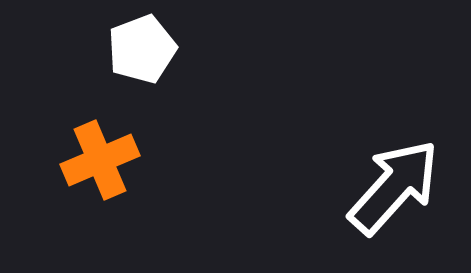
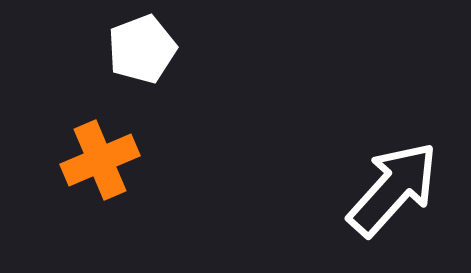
white arrow: moved 1 px left, 2 px down
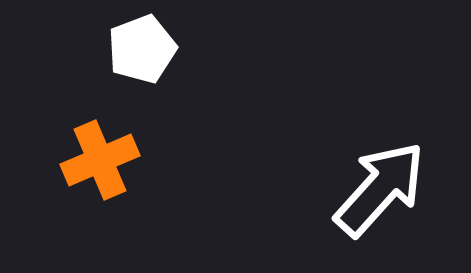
white arrow: moved 13 px left
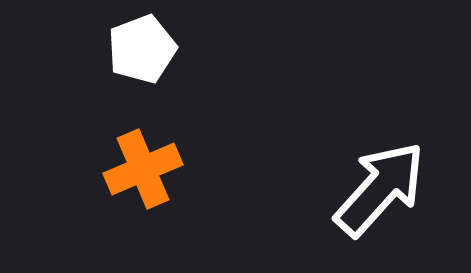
orange cross: moved 43 px right, 9 px down
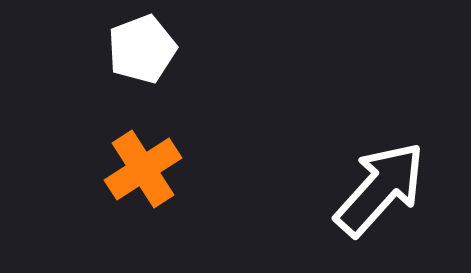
orange cross: rotated 10 degrees counterclockwise
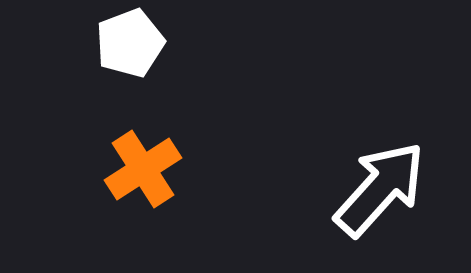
white pentagon: moved 12 px left, 6 px up
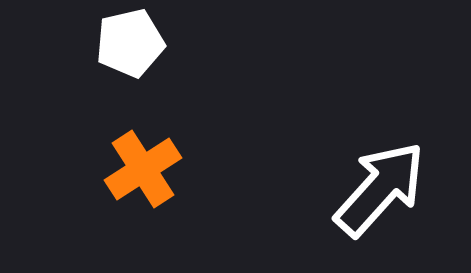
white pentagon: rotated 8 degrees clockwise
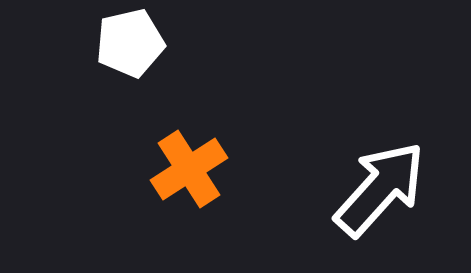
orange cross: moved 46 px right
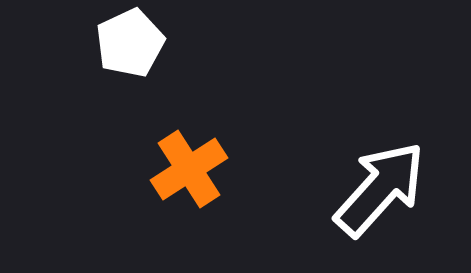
white pentagon: rotated 12 degrees counterclockwise
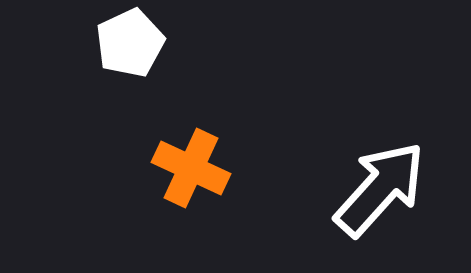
orange cross: moved 2 px right, 1 px up; rotated 32 degrees counterclockwise
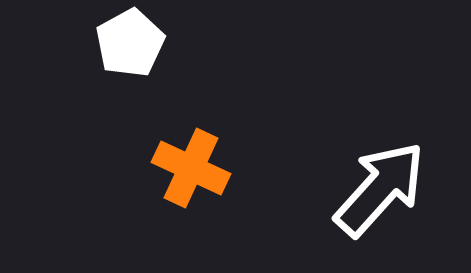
white pentagon: rotated 4 degrees counterclockwise
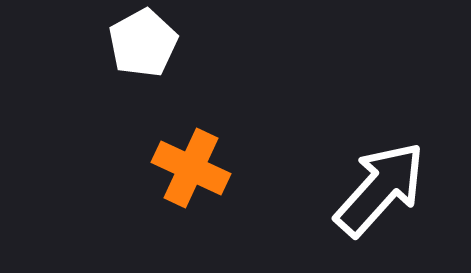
white pentagon: moved 13 px right
